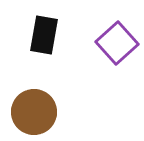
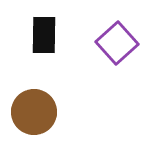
black rectangle: rotated 9 degrees counterclockwise
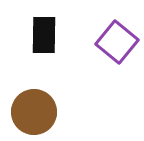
purple square: moved 1 px up; rotated 9 degrees counterclockwise
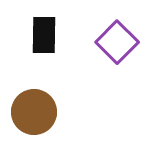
purple square: rotated 6 degrees clockwise
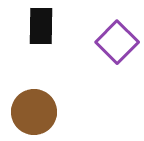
black rectangle: moved 3 px left, 9 px up
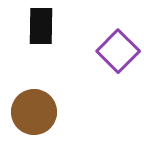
purple square: moved 1 px right, 9 px down
